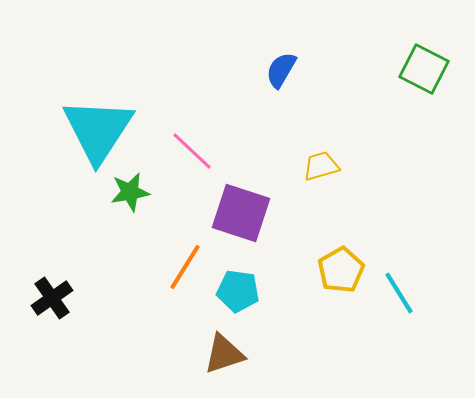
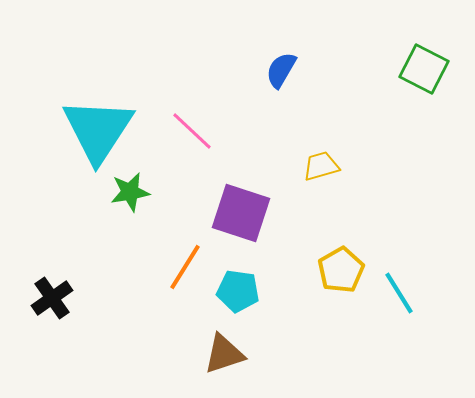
pink line: moved 20 px up
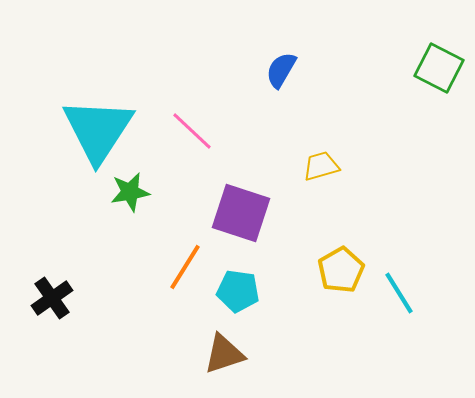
green square: moved 15 px right, 1 px up
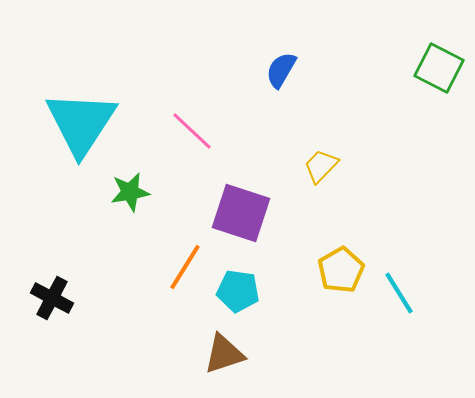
cyan triangle: moved 17 px left, 7 px up
yellow trapezoid: rotated 30 degrees counterclockwise
black cross: rotated 27 degrees counterclockwise
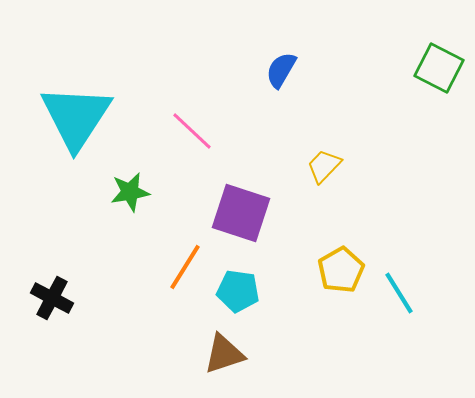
cyan triangle: moved 5 px left, 6 px up
yellow trapezoid: moved 3 px right
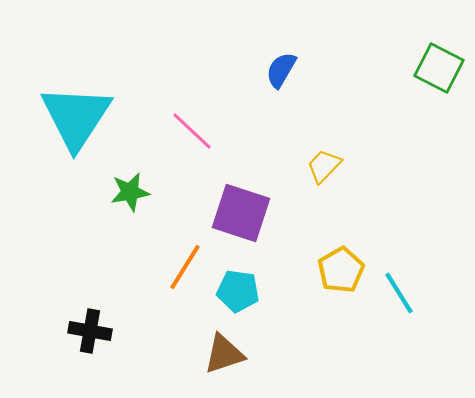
black cross: moved 38 px right, 33 px down; rotated 18 degrees counterclockwise
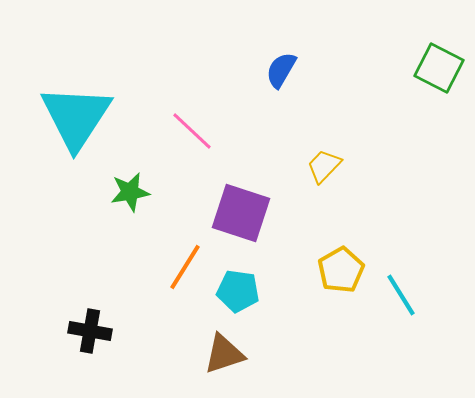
cyan line: moved 2 px right, 2 px down
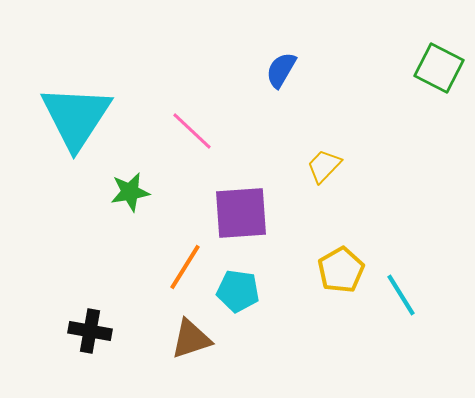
purple square: rotated 22 degrees counterclockwise
brown triangle: moved 33 px left, 15 px up
